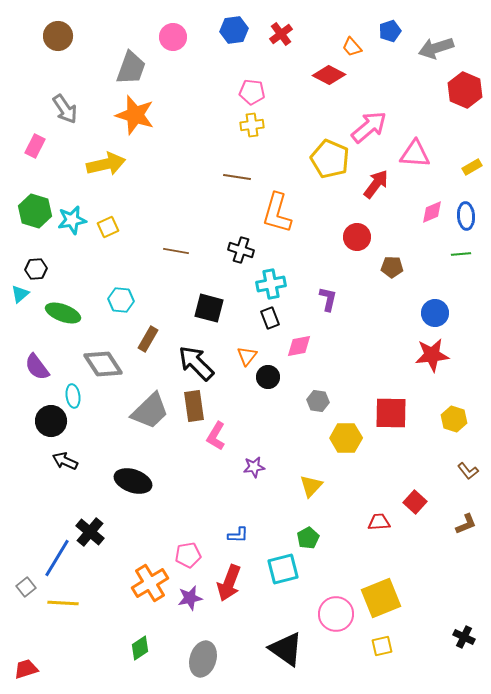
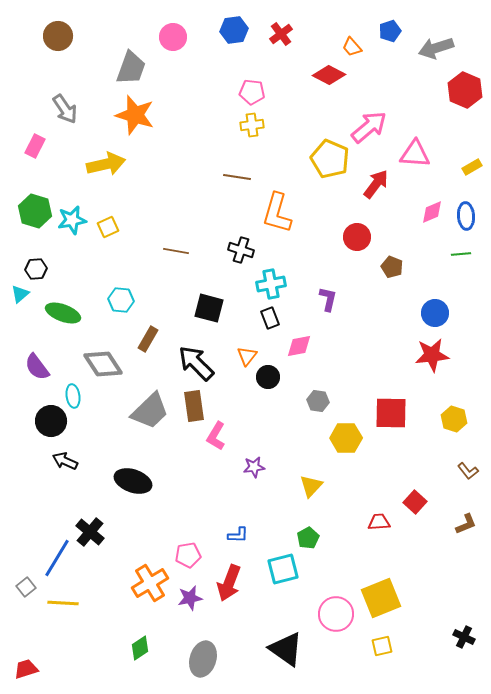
brown pentagon at (392, 267): rotated 20 degrees clockwise
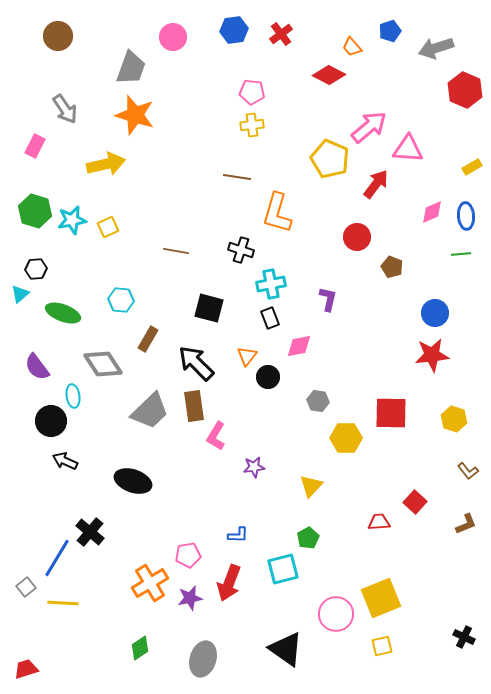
pink triangle at (415, 154): moved 7 px left, 5 px up
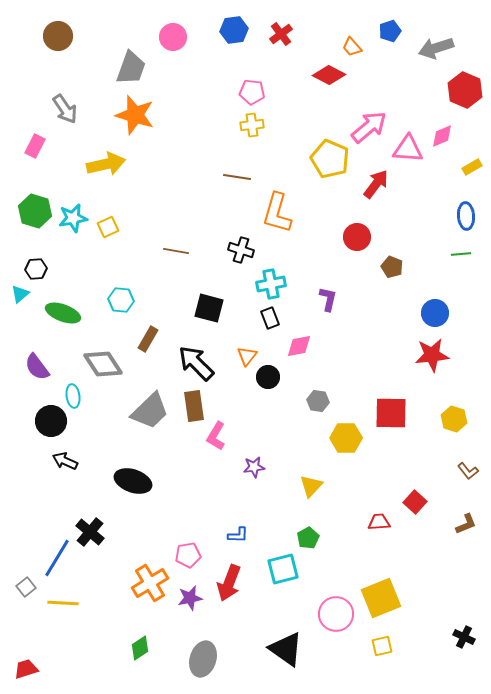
pink diamond at (432, 212): moved 10 px right, 76 px up
cyan star at (72, 220): moved 1 px right, 2 px up
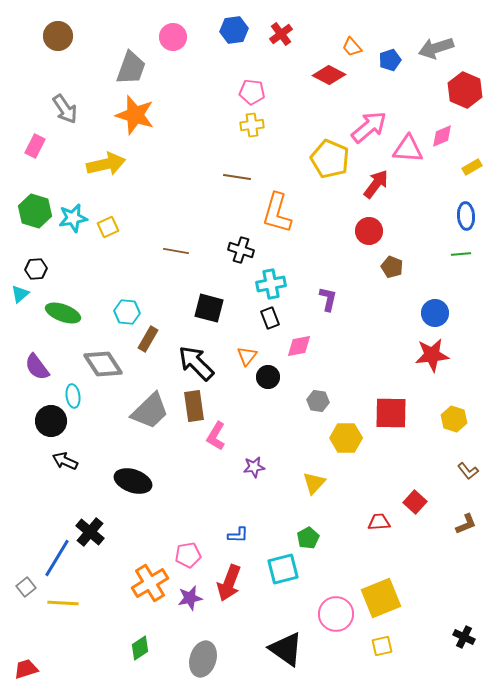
blue pentagon at (390, 31): moved 29 px down
red circle at (357, 237): moved 12 px right, 6 px up
cyan hexagon at (121, 300): moved 6 px right, 12 px down
yellow triangle at (311, 486): moved 3 px right, 3 px up
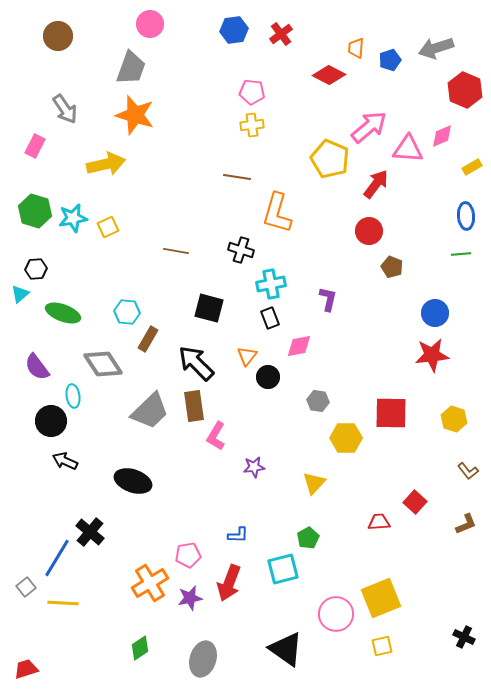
pink circle at (173, 37): moved 23 px left, 13 px up
orange trapezoid at (352, 47): moved 4 px right, 1 px down; rotated 45 degrees clockwise
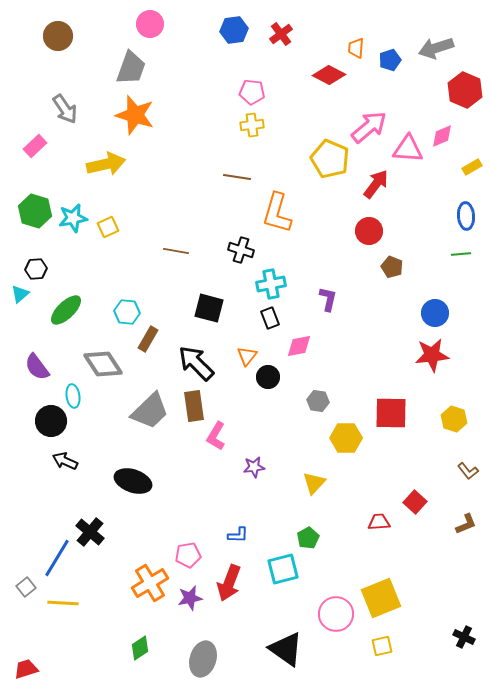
pink rectangle at (35, 146): rotated 20 degrees clockwise
green ellipse at (63, 313): moved 3 px right, 3 px up; rotated 64 degrees counterclockwise
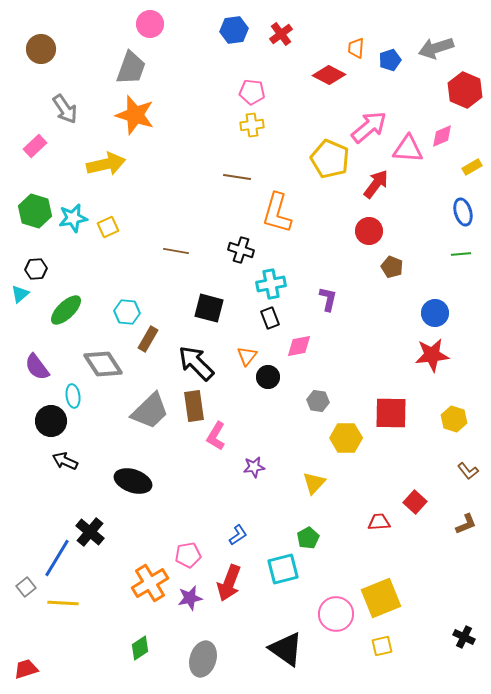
brown circle at (58, 36): moved 17 px left, 13 px down
blue ellipse at (466, 216): moved 3 px left, 4 px up; rotated 12 degrees counterclockwise
blue L-shape at (238, 535): rotated 35 degrees counterclockwise
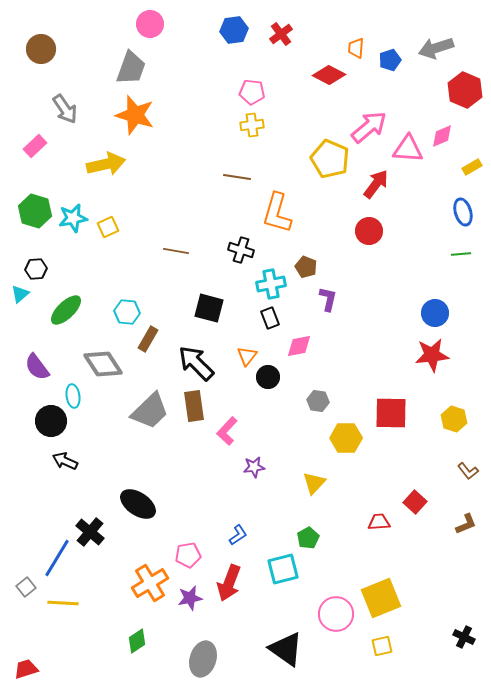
brown pentagon at (392, 267): moved 86 px left
pink L-shape at (216, 436): moved 11 px right, 5 px up; rotated 12 degrees clockwise
black ellipse at (133, 481): moved 5 px right, 23 px down; rotated 15 degrees clockwise
green diamond at (140, 648): moved 3 px left, 7 px up
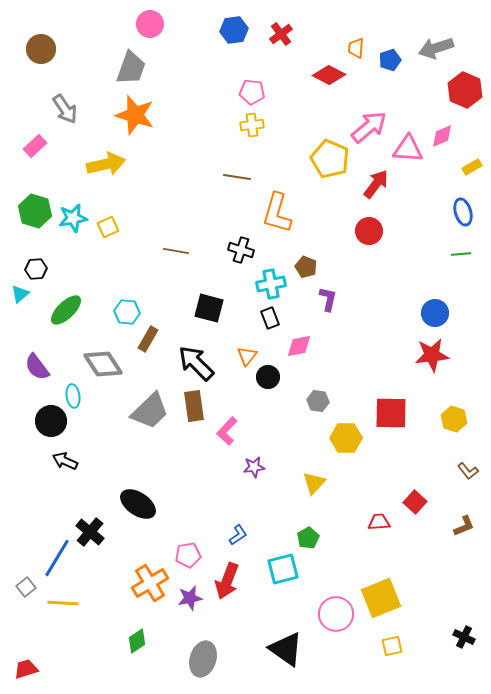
brown L-shape at (466, 524): moved 2 px left, 2 px down
red arrow at (229, 583): moved 2 px left, 2 px up
yellow square at (382, 646): moved 10 px right
